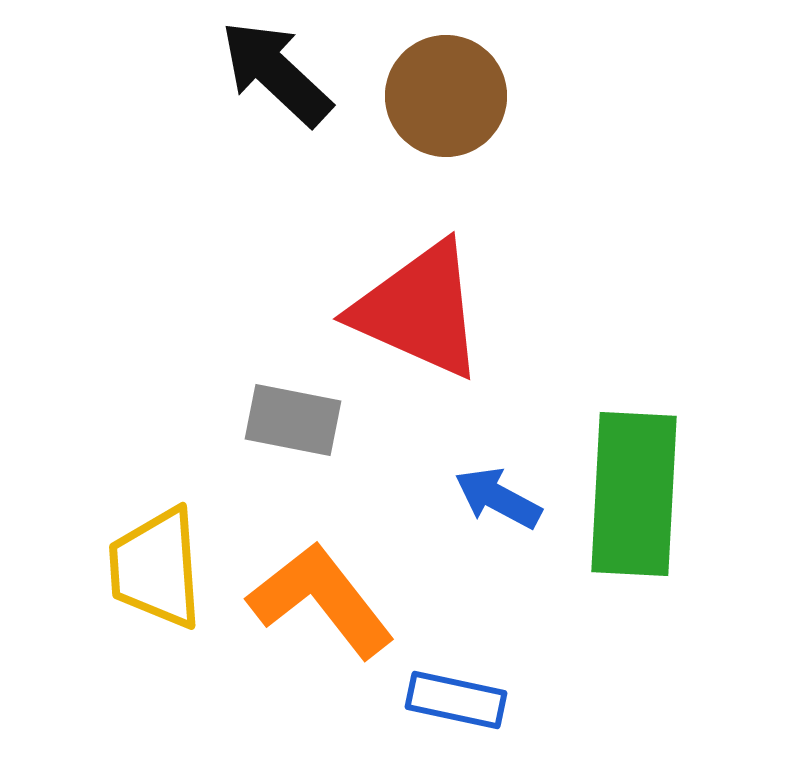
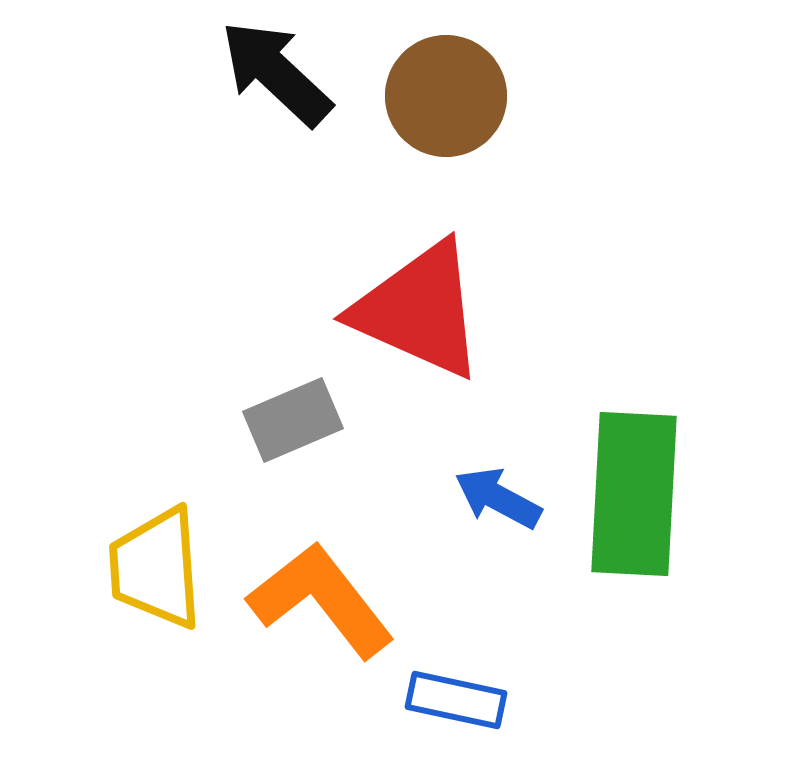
gray rectangle: rotated 34 degrees counterclockwise
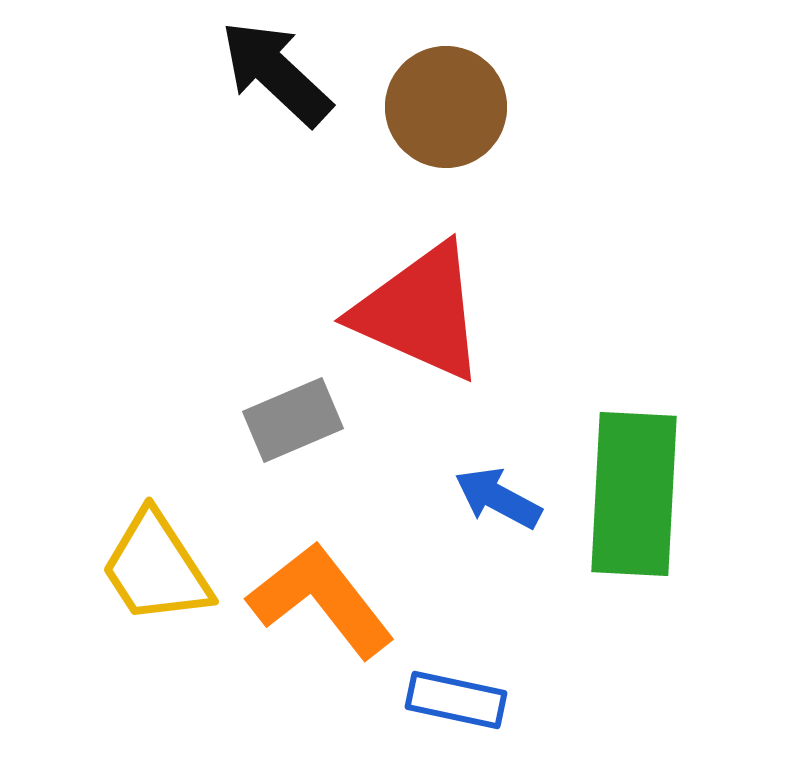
brown circle: moved 11 px down
red triangle: moved 1 px right, 2 px down
yellow trapezoid: rotated 29 degrees counterclockwise
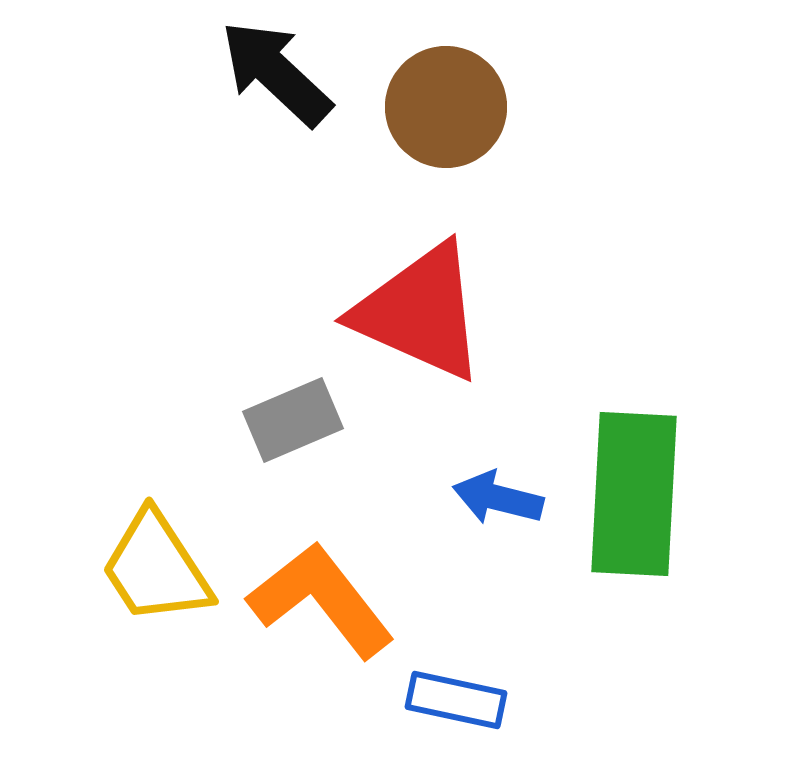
blue arrow: rotated 14 degrees counterclockwise
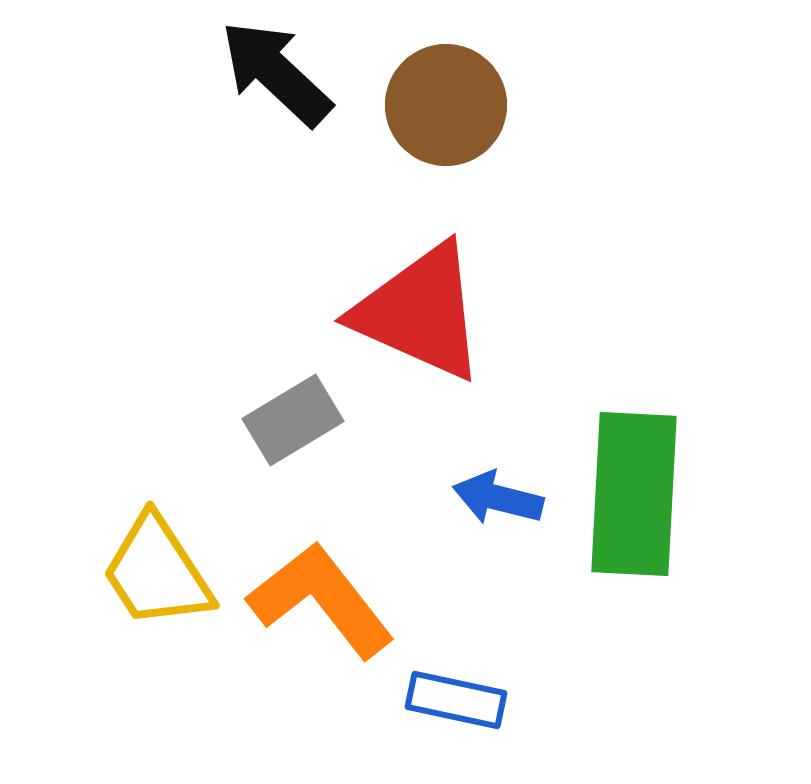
brown circle: moved 2 px up
gray rectangle: rotated 8 degrees counterclockwise
yellow trapezoid: moved 1 px right, 4 px down
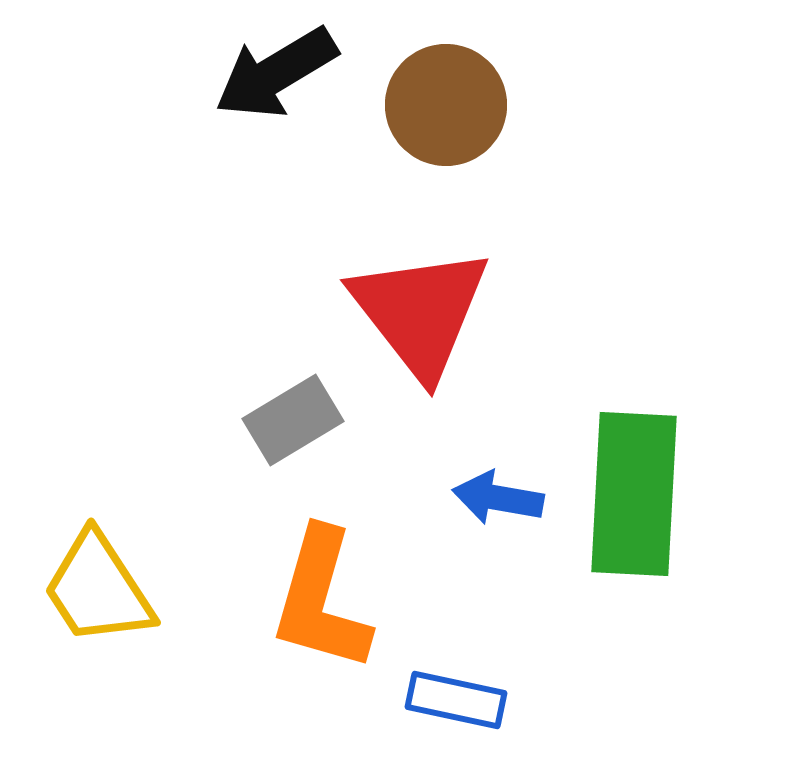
black arrow: rotated 74 degrees counterclockwise
red triangle: rotated 28 degrees clockwise
blue arrow: rotated 4 degrees counterclockwise
yellow trapezoid: moved 59 px left, 17 px down
orange L-shape: rotated 126 degrees counterclockwise
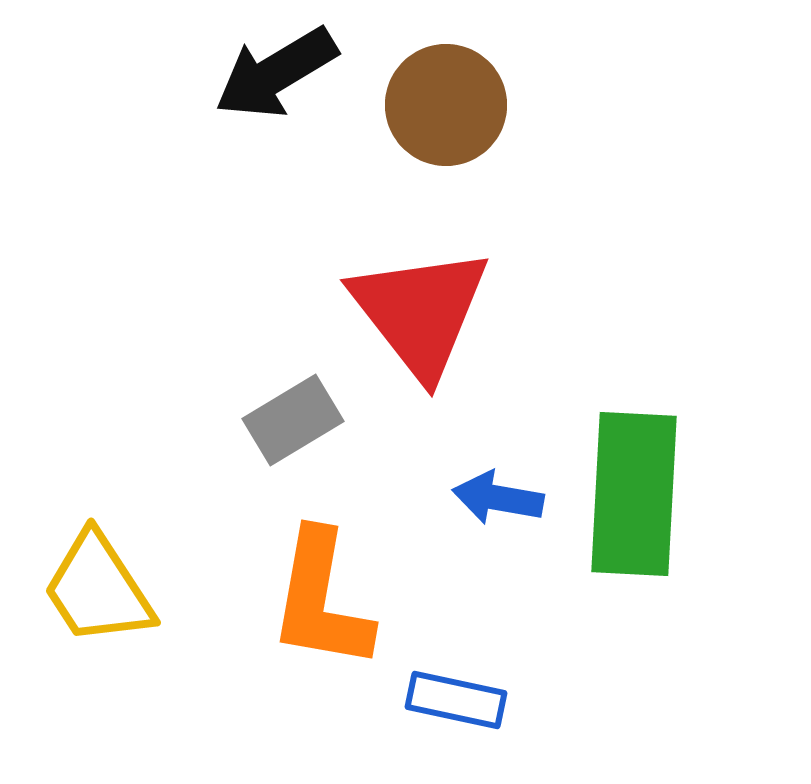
orange L-shape: rotated 6 degrees counterclockwise
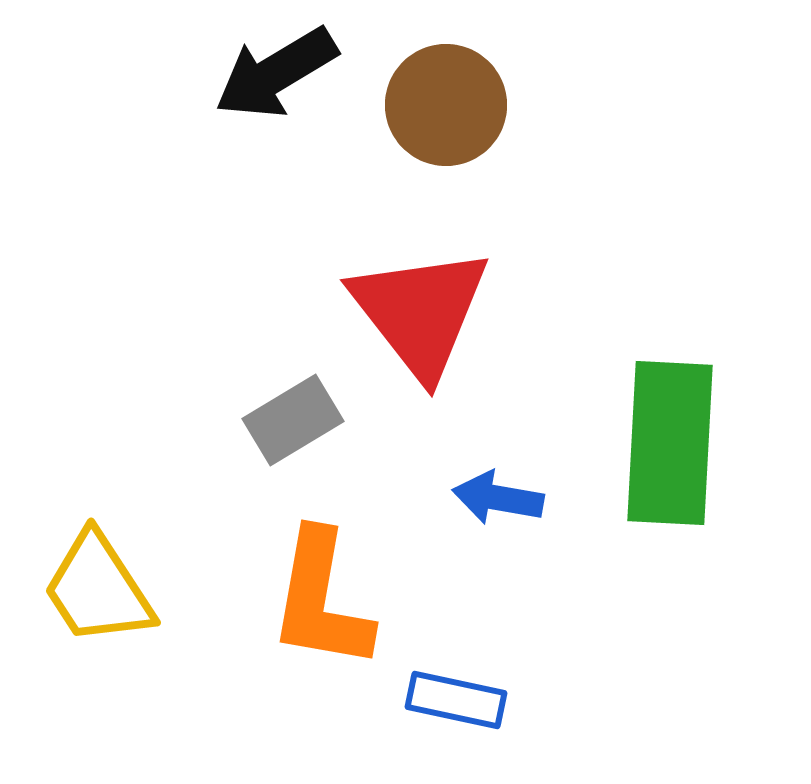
green rectangle: moved 36 px right, 51 px up
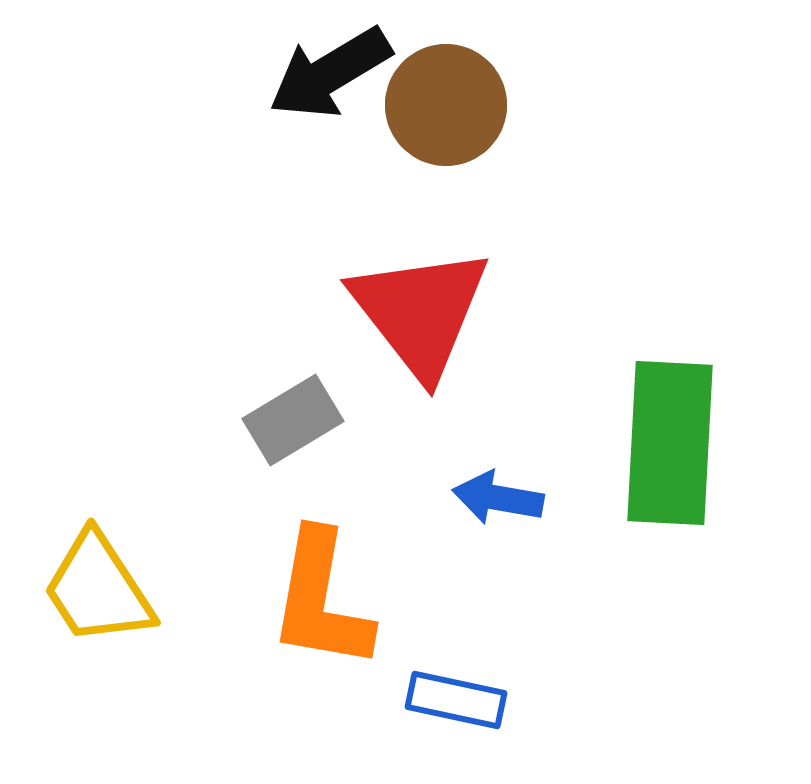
black arrow: moved 54 px right
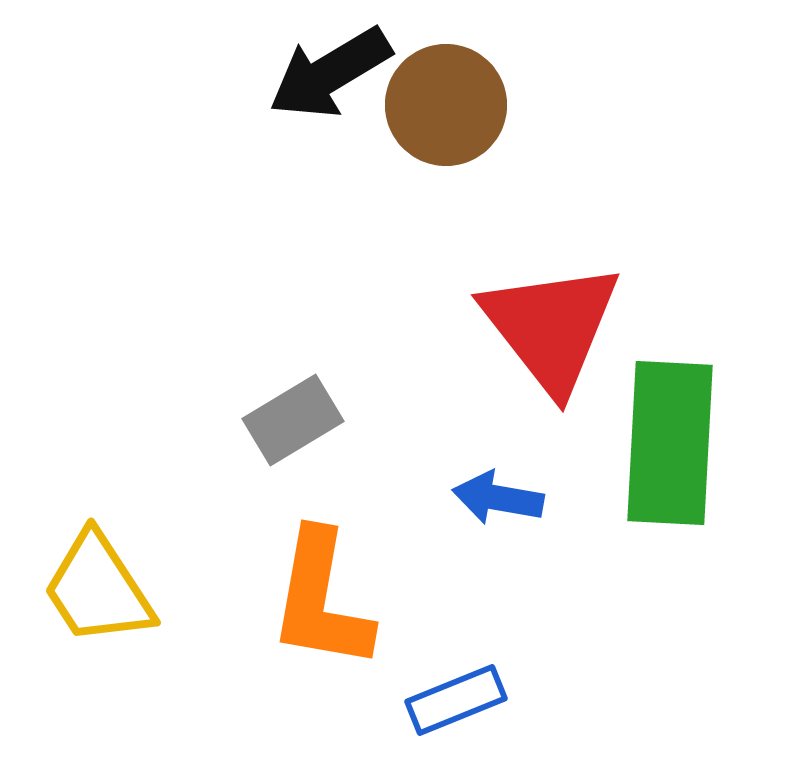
red triangle: moved 131 px right, 15 px down
blue rectangle: rotated 34 degrees counterclockwise
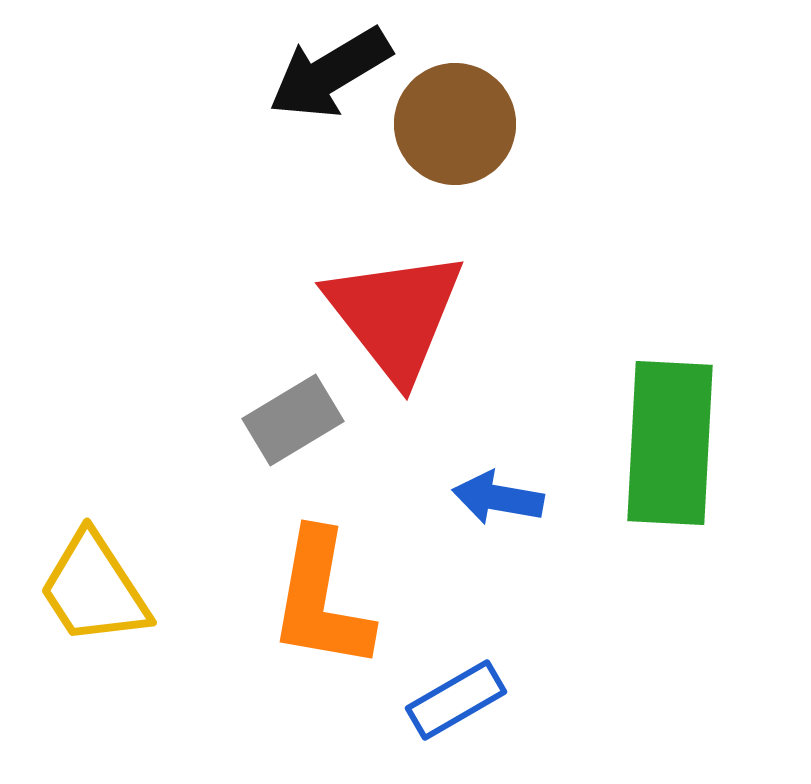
brown circle: moved 9 px right, 19 px down
red triangle: moved 156 px left, 12 px up
yellow trapezoid: moved 4 px left
blue rectangle: rotated 8 degrees counterclockwise
